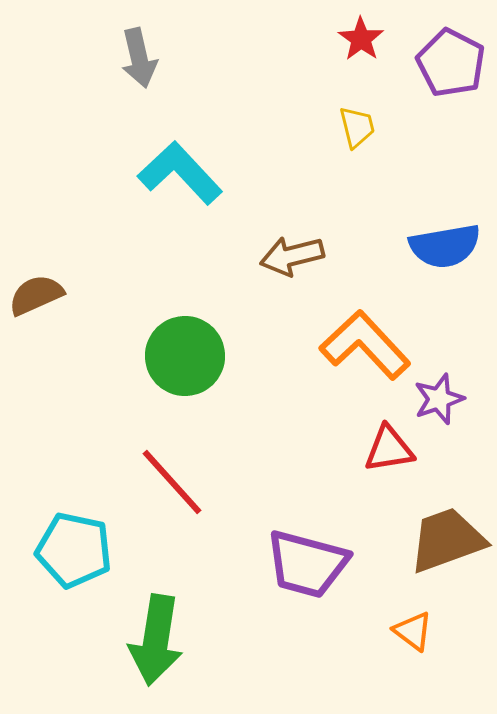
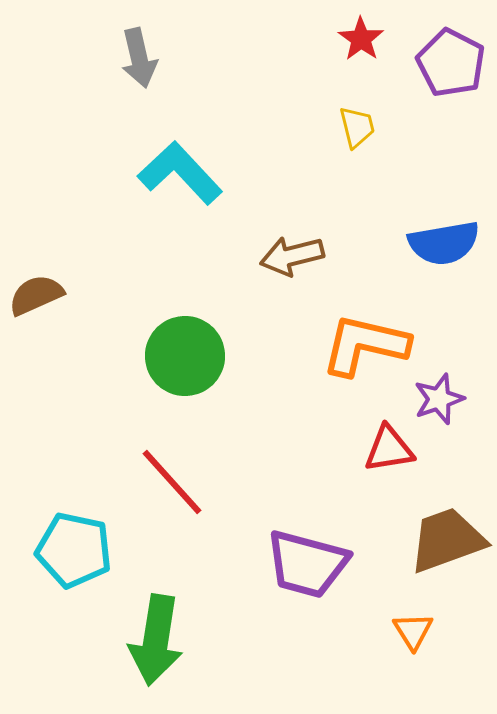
blue semicircle: moved 1 px left, 3 px up
orange L-shape: rotated 34 degrees counterclockwise
orange triangle: rotated 21 degrees clockwise
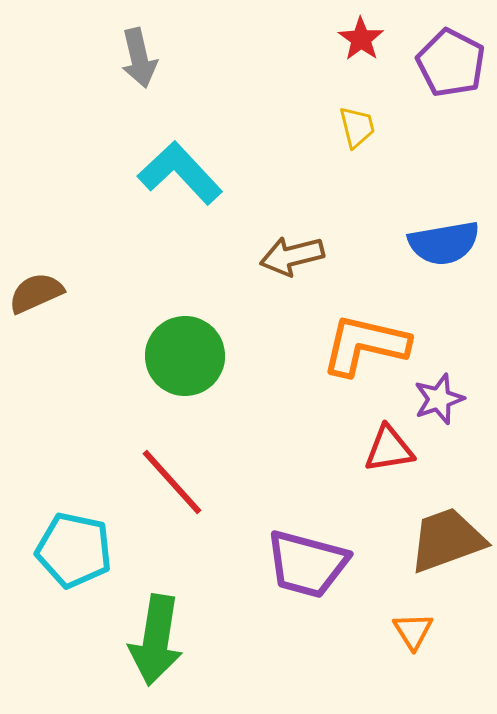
brown semicircle: moved 2 px up
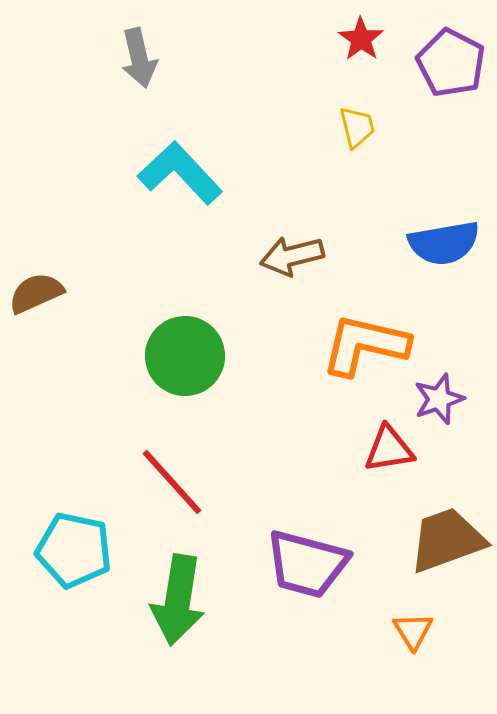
green arrow: moved 22 px right, 40 px up
